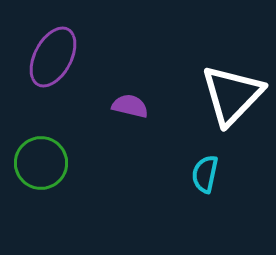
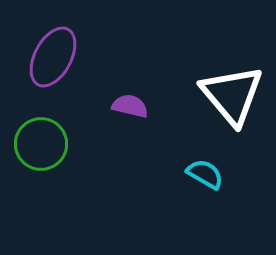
white triangle: rotated 24 degrees counterclockwise
green circle: moved 19 px up
cyan semicircle: rotated 108 degrees clockwise
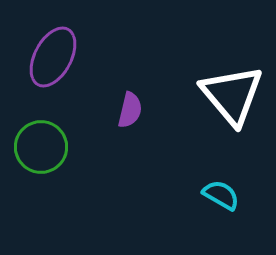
purple semicircle: moved 4 px down; rotated 90 degrees clockwise
green circle: moved 3 px down
cyan semicircle: moved 16 px right, 21 px down
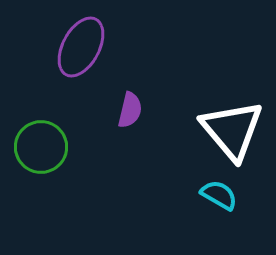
purple ellipse: moved 28 px right, 10 px up
white triangle: moved 35 px down
cyan semicircle: moved 2 px left
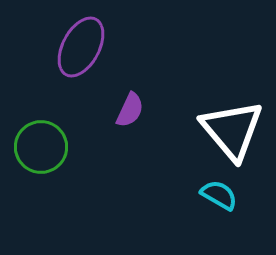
purple semicircle: rotated 12 degrees clockwise
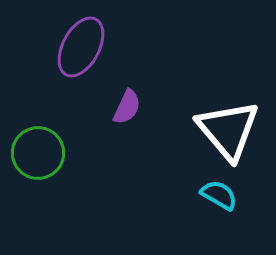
purple semicircle: moved 3 px left, 3 px up
white triangle: moved 4 px left
green circle: moved 3 px left, 6 px down
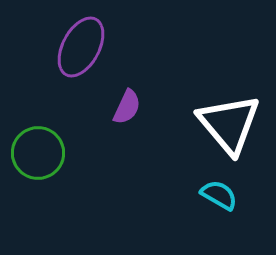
white triangle: moved 1 px right, 6 px up
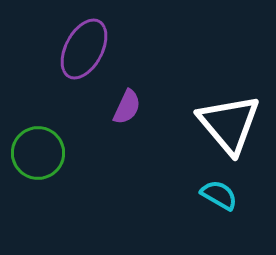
purple ellipse: moved 3 px right, 2 px down
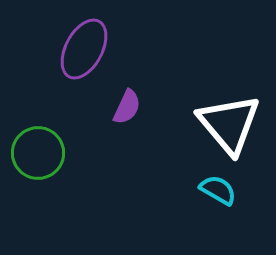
cyan semicircle: moved 1 px left, 5 px up
